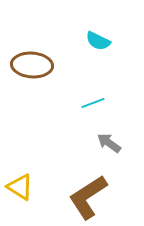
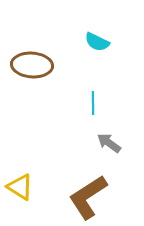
cyan semicircle: moved 1 px left, 1 px down
cyan line: rotated 70 degrees counterclockwise
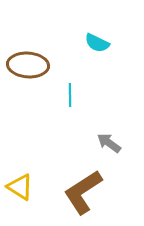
cyan semicircle: moved 1 px down
brown ellipse: moved 4 px left
cyan line: moved 23 px left, 8 px up
brown L-shape: moved 5 px left, 5 px up
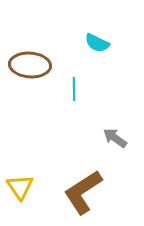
brown ellipse: moved 2 px right
cyan line: moved 4 px right, 6 px up
gray arrow: moved 6 px right, 5 px up
yellow triangle: rotated 24 degrees clockwise
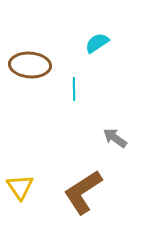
cyan semicircle: rotated 120 degrees clockwise
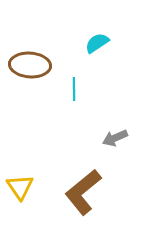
gray arrow: rotated 60 degrees counterclockwise
brown L-shape: rotated 6 degrees counterclockwise
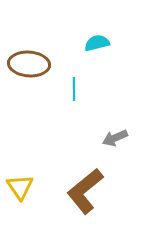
cyan semicircle: rotated 20 degrees clockwise
brown ellipse: moved 1 px left, 1 px up
brown L-shape: moved 2 px right, 1 px up
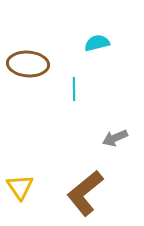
brown ellipse: moved 1 px left
brown L-shape: moved 2 px down
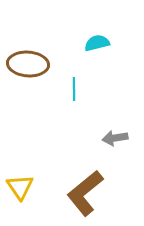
gray arrow: rotated 15 degrees clockwise
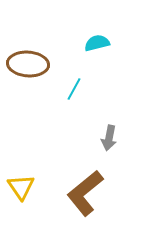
cyan line: rotated 30 degrees clockwise
gray arrow: moved 6 px left; rotated 70 degrees counterclockwise
yellow triangle: moved 1 px right
